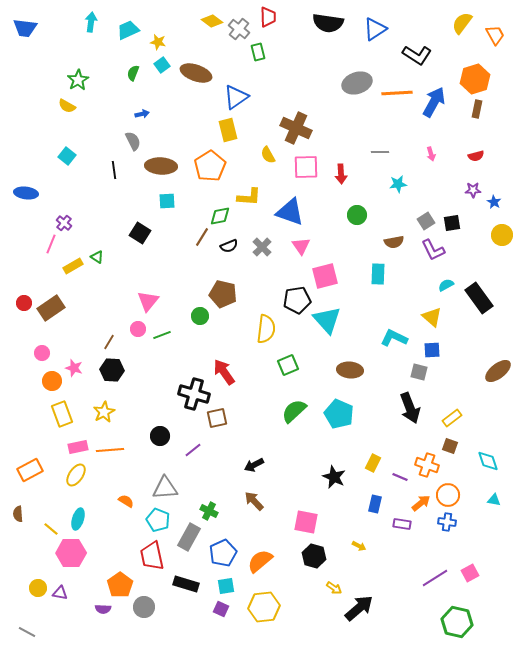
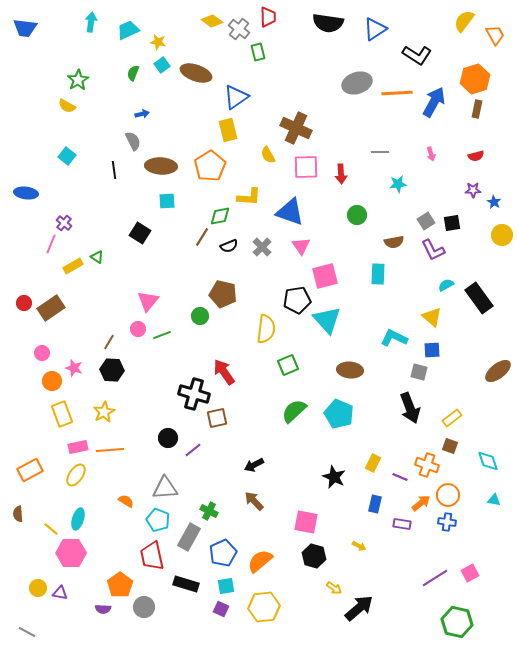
yellow semicircle at (462, 23): moved 2 px right, 2 px up
black circle at (160, 436): moved 8 px right, 2 px down
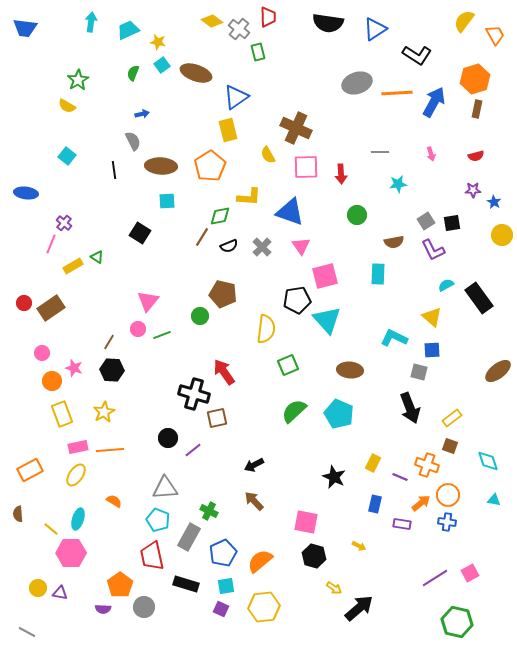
orange semicircle at (126, 501): moved 12 px left
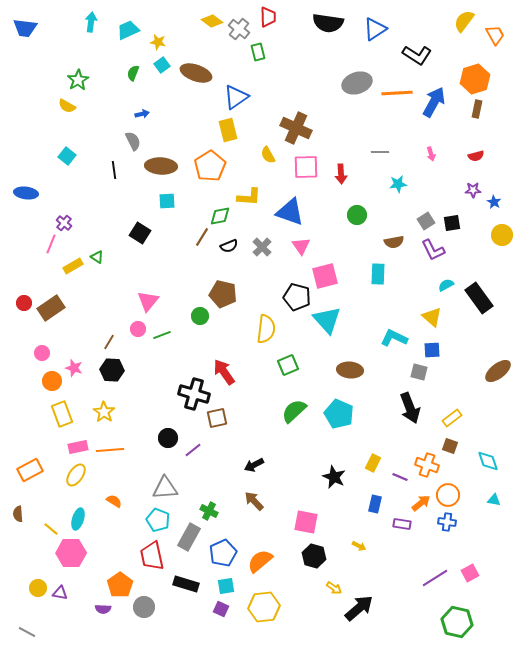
black pentagon at (297, 300): moved 3 px up; rotated 24 degrees clockwise
yellow star at (104, 412): rotated 10 degrees counterclockwise
